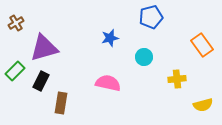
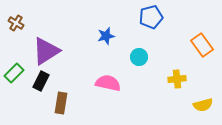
brown cross: rotated 28 degrees counterclockwise
blue star: moved 4 px left, 2 px up
purple triangle: moved 2 px right, 3 px down; rotated 16 degrees counterclockwise
cyan circle: moved 5 px left
green rectangle: moved 1 px left, 2 px down
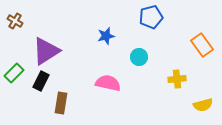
brown cross: moved 1 px left, 2 px up
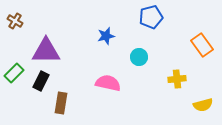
purple triangle: rotated 32 degrees clockwise
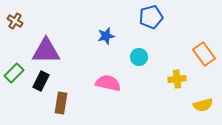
orange rectangle: moved 2 px right, 9 px down
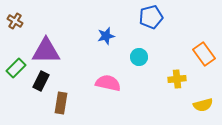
green rectangle: moved 2 px right, 5 px up
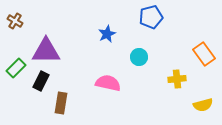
blue star: moved 1 px right, 2 px up; rotated 12 degrees counterclockwise
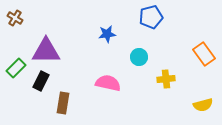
brown cross: moved 3 px up
blue star: rotated 18 degrees clockwise
yellow cross: moved 11 px left
brown rectangle: moved 2 px right
